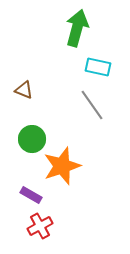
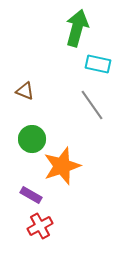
cyan rectangle: moved 3 px up
brown triangle: moved 1 px right, 1 px down
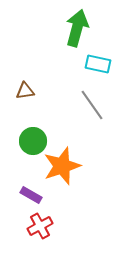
brown triangle: rotated 30 degrees counterclockwise
green circle: moved 1 px right, 2 px down
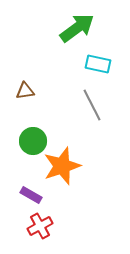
green arrow: rotated 39 degrees clockwise
gray line: rotated 8 degrees clockwise
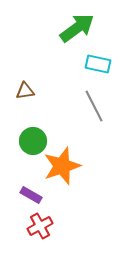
gray line: moved 2 px right, 1 px down
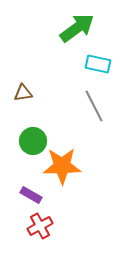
brown triangle: moved 2 px left, 2 px down
orange star: rotated 18 degrees clockwise
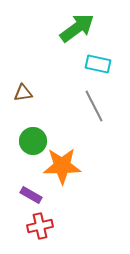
red cross: rotated 15 degrees clockwise
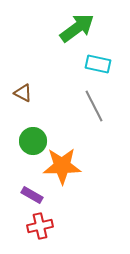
brown triangle: rotated 36 degrees clockwise
purple rectangle: moved 1 px right
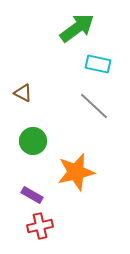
gray line: rotated 20 degrees counterclockwise
orange star: moved 14 px right, 6 px down; rotated 12 degrees counterclockwise
